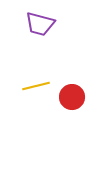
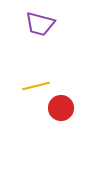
red circle: moved 11 px left, 11 px down
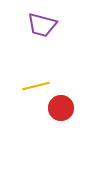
purple trapezoid: moved 2 px right, 1 px down
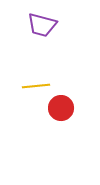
yellow line: rotated 8 degrees clockwise
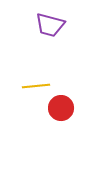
purple trapezoid: moved 8 px right
